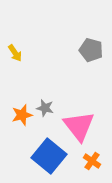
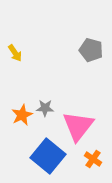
gray star: rotated 12 degrees counterclockwise
orange star: rotated 10 degrees counterclockwise
pink triangle: moved 1 px left; rotated 16 degrees clockwise
blue square: moved 1 px left
orange cross: moved 1 px right, 2 px up
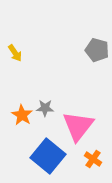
gray pentagon: moved 6 px right
orange star: rotated 15 degrees counterclockwise
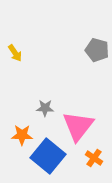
orange star: moved 20 px down; rotated 30 degrees counterclockwise
orange cross: moved 1 px right, 1 px up
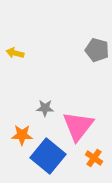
yellow arrow: rotated 138 degrees clockwise
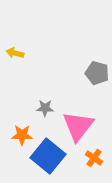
gray pentagon: moved 23 px down
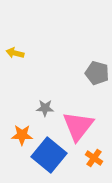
blue square: moved 1 px right, 1 px up
